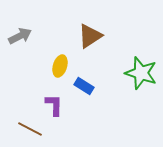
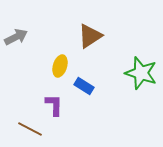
gray arrow: moved 4 px left, 1 px down
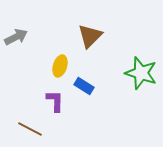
brown triangle: rotated 12 degrees counterclockwise
purple L-shape: moved 1 px right, 4 px up
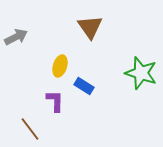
brown triangle: moved 9 px up; rotated 20 degrees counterclockwise
brown line: rotated 25 degrees clockwise
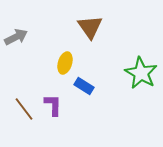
yellow ellipse: moved 5 px right, 3 px up
green star: rotated 12 degrees clockwise
purple L-shape: moved 2 px left, 4 px down
brown line: moved 6 px left, 20 px up
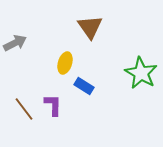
gray arrow: moved 1 px left, 6 px down
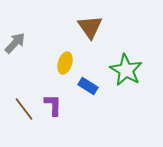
gray arrow: rotated 20 degrees counterclockwise
green star: moved 15 px left, 3 px up
blue rectangle: moved 4 px right
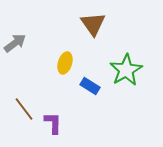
brown triangle: moved 3 px right, 3 px up
gray arrow: rotated 10 degrees clockwise
green star: rotated 12 degrees clockwise
blue rectangle: moved 2 px right
purple L-shape: moved 18 px down
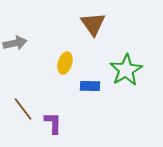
gray arrow: rotated 25 degrees clockwise
blue rectangle: rotated 30 degrees counterclockwise
brown line: moved 1 px left
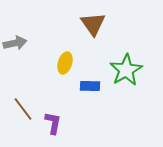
purple L-shape: rotated 10 degrees clockwise
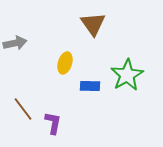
green star: moved 1 px right, 5 px down
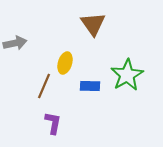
brown line: moved 21 px right, 23 px up; rotated 60 degrees clockwise
